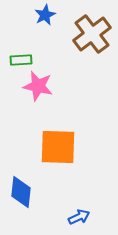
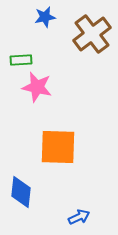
blue star: moved 2 px down; rotated 15 degrees clockwise
pink star: moved 1 px left, 1 px down
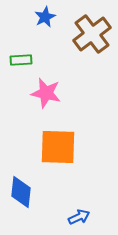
blue star: rotated 15 degrees counterclockwise
pink star: moved 9 px right, 6 px down
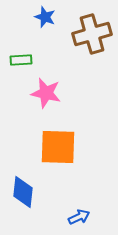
blue star: rotated 25 degrees counterclockwise
brown cross: rotated 21 degrees clockwise
blue diamond: moved 2 px right
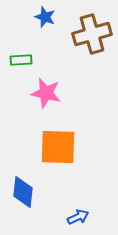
blue arrow: moved 1 px left
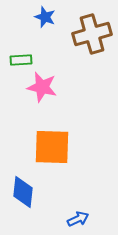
pink star: moved 4 px left, 6 px up
orange square: moved 6 px left
blue arrow: moved 2 px down
